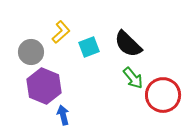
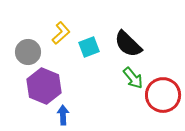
yellow L-shape: moved 1 px down
gray circle: moved 3 px left
blue arrow: rotated 12 degrees clockwise
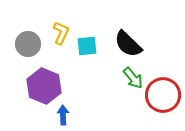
yellow L-shape: rotated 25 degrees counterclockwise
cyan square: moved 2 px left, 1 px up; rotated 15 degrees clockwise
gray circle: moved 8 px up
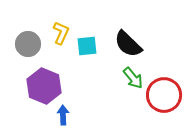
red circle: moved 1 px right
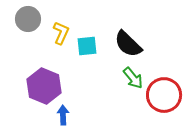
gray circle: moved 25 px up
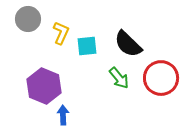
green arrow: moved 14 px left
red circle: moved 3 px left, 17 px up
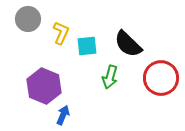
green arrow: moved 9 px left, 1 px up; rotated 55 degrees clockwise
blue arrow: rotated 24 degrees clockwise
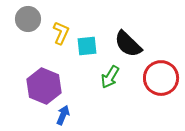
green arrow: rotated 15 degrees clockwise
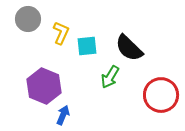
black semicircle: moved 1 px right, 4 px down
red circle: moved 17 px down
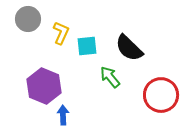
green arrow: rotated 110 degrees clockwise
blue arrow: rotated 24 degrees counterclockwise
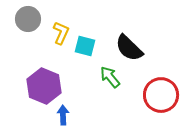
cyan square: moved 2 px left; rotated 20 degrees clockwise
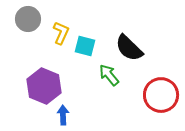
green arrow: moved 1 px left, 2 px up
